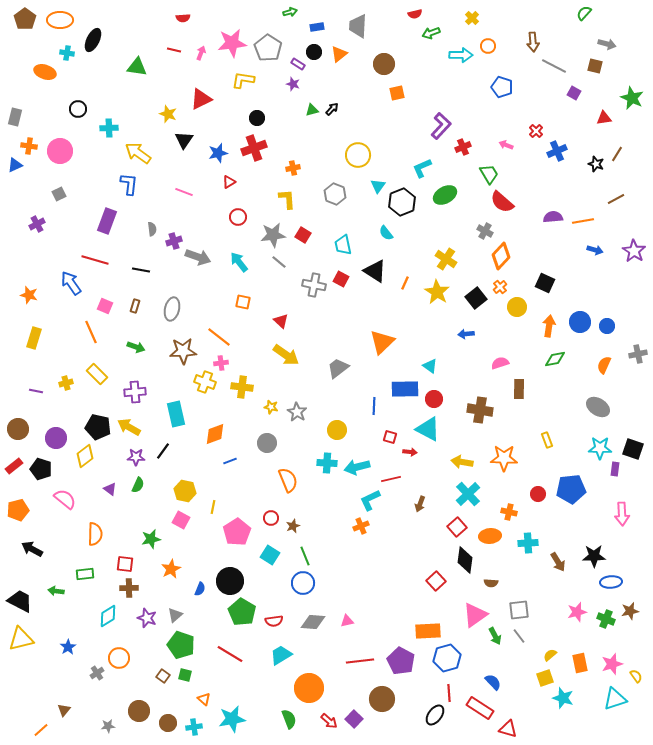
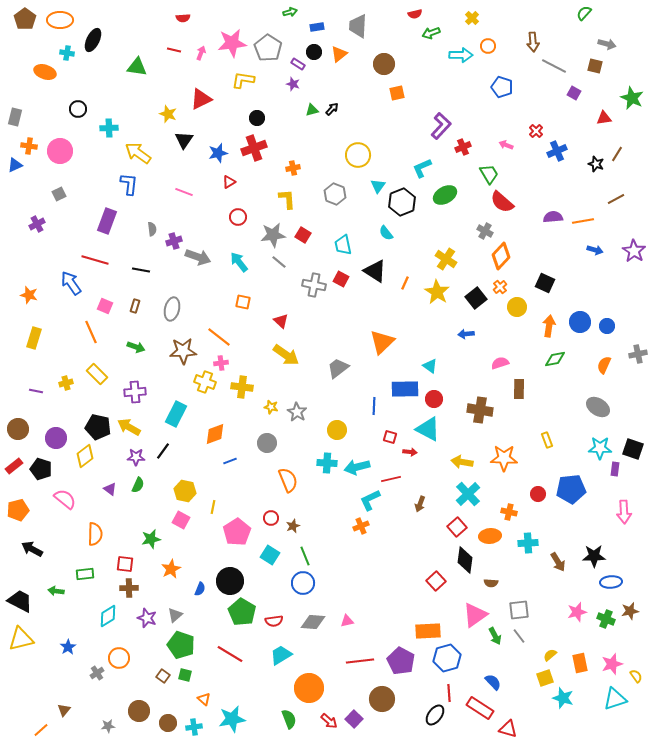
cyan rectangle at (176, 414): rotated 40 degrees clockwise
pink arrow at (622, 514): moved 2 px right, 2 px up
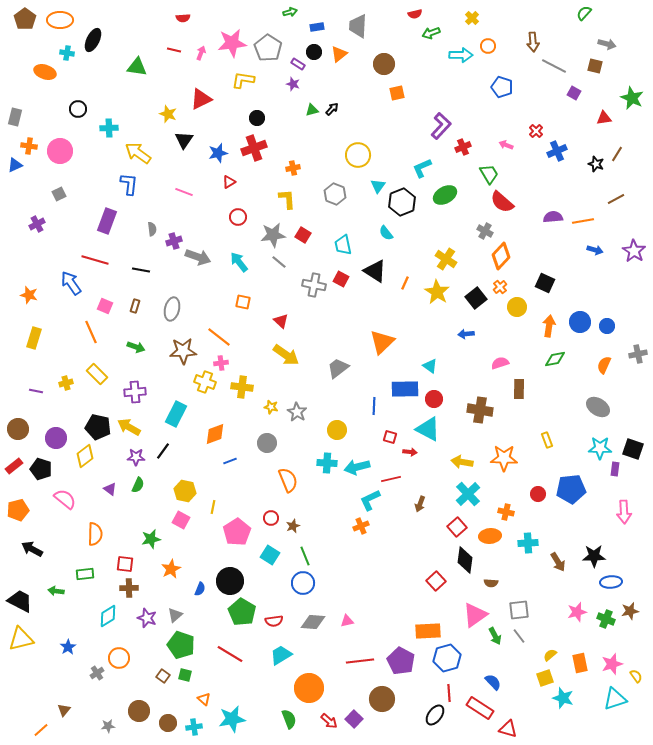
orange cross at (509, 512): moved 3 px left
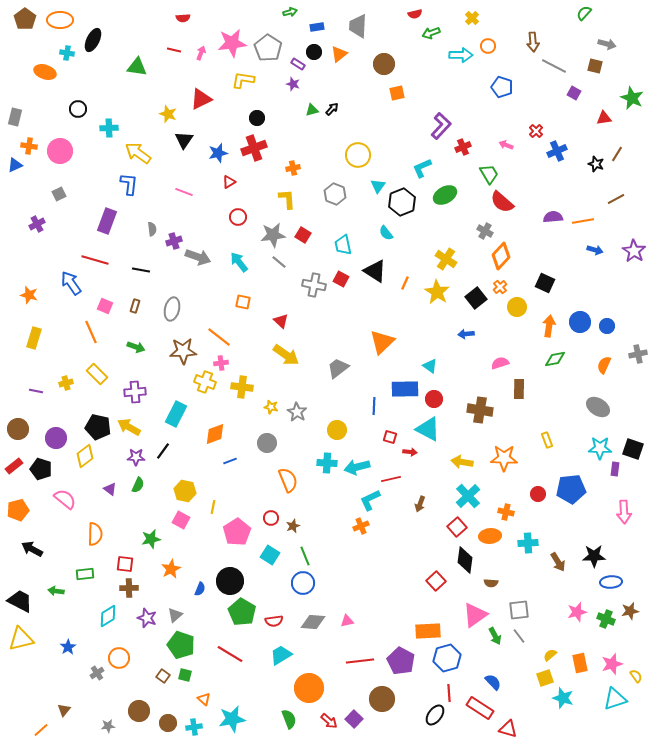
cyan cross at (468, 494): moved 2 px down
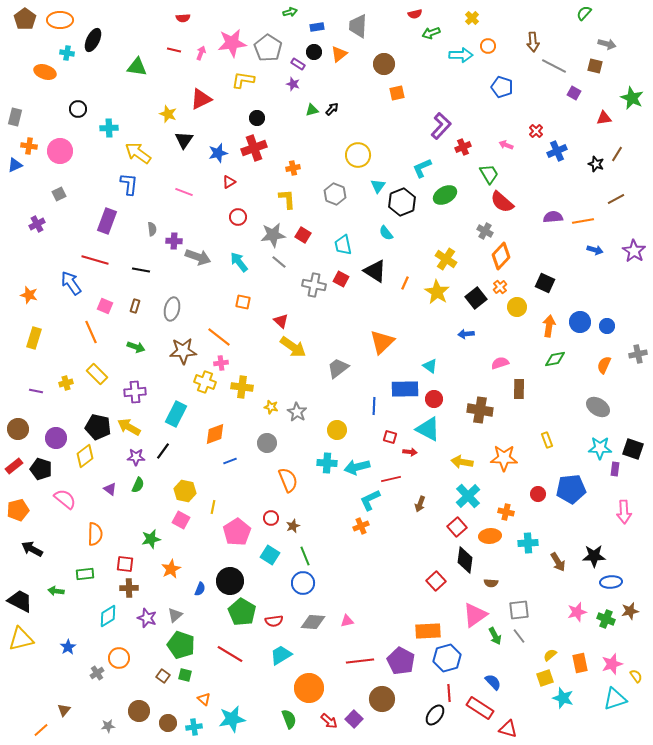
purple cross at (174, 241): rotated 21 degrees clockwise
yellow arrow at (286, 355): moved 7 px right, 8 px up
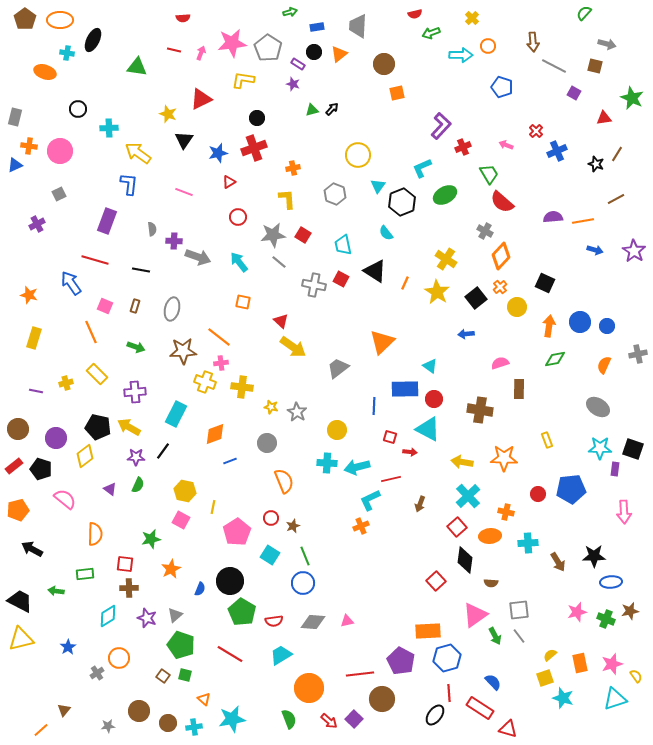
orange semicircle at (288, 480): moved 4 px left, 1 px down
red line at (360, 661): moved 13 px down
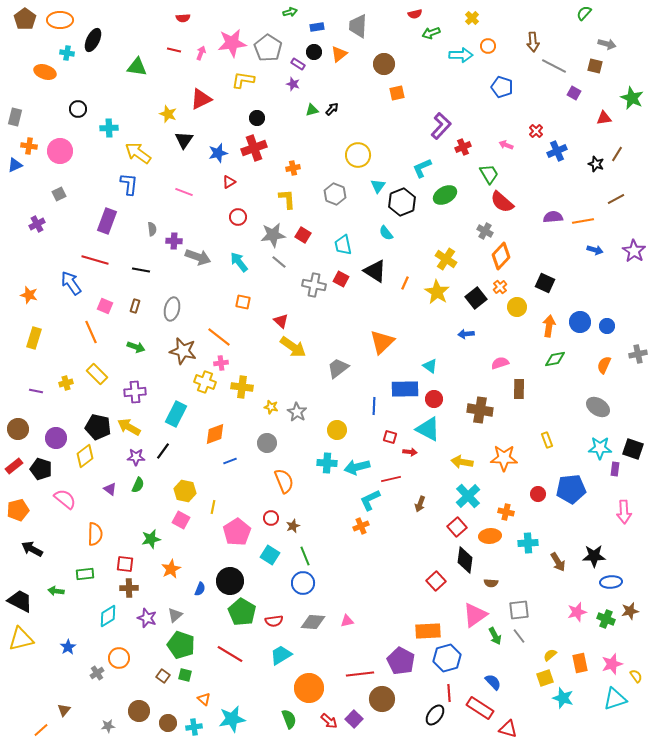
brown star at (183, 351): rotated 16 degrees clockwise
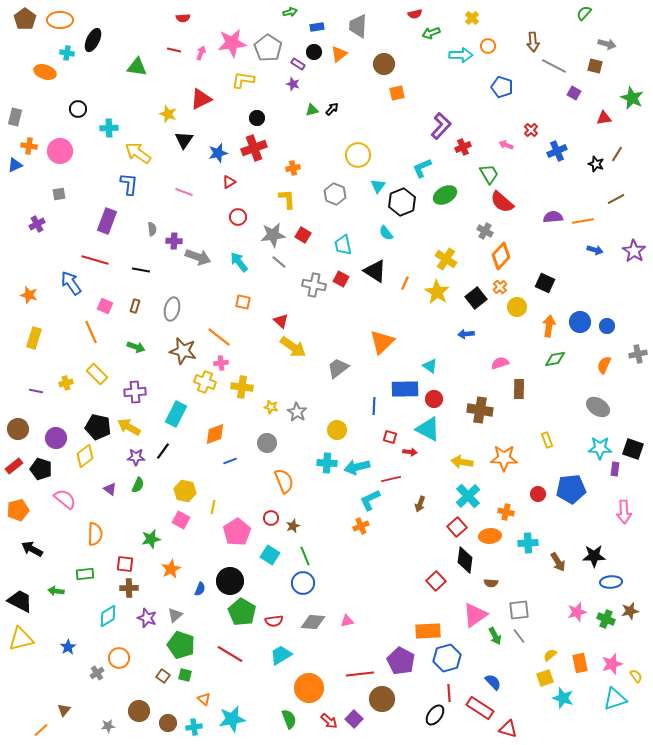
red cross at (536, 131): moved 5 px left, 1 px up
gray square at (59, 194): rotated 16 degrees clockwise
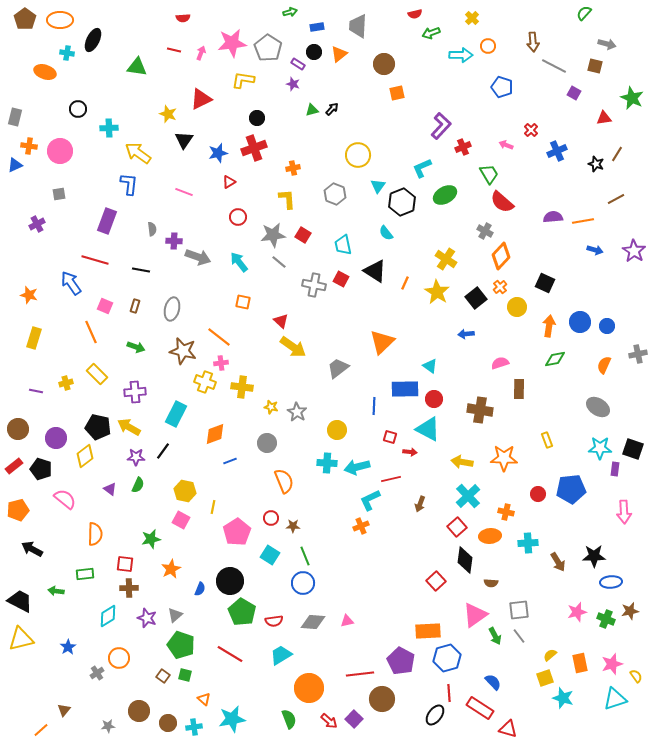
brown star at (293, 526): rotated 24 degrees clockwise
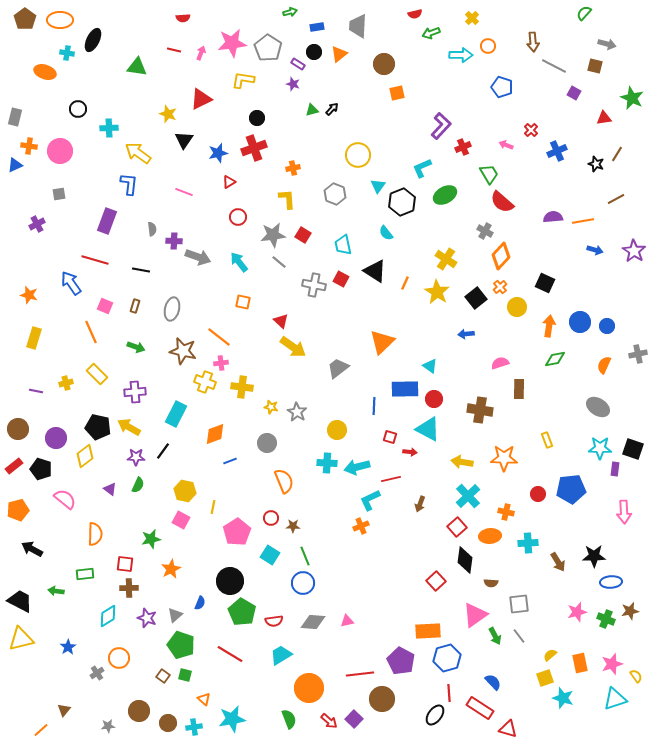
blue semicircle at (200, 589): moved 14 px down
gray square at (519, 610): moved 6 px up
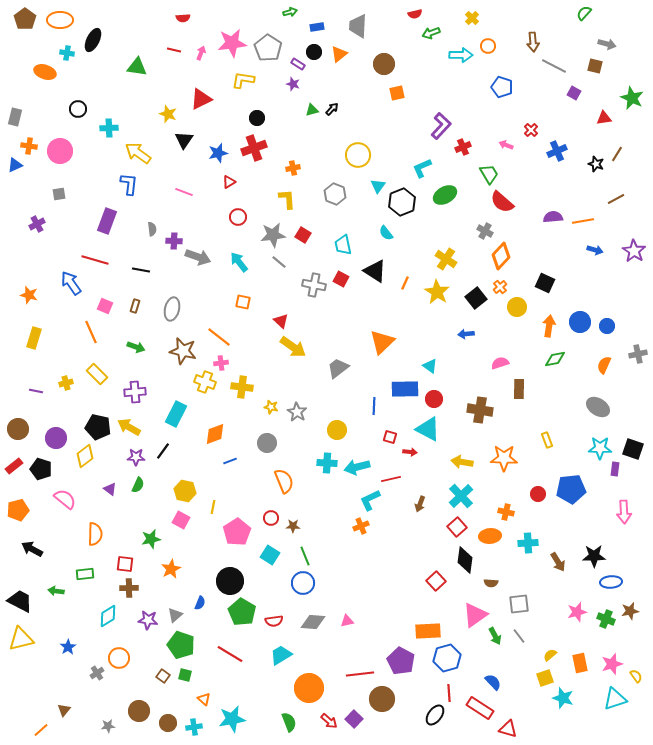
cyan cross at (468, 496): moved 7 px left
purple star at (147, 618): moved 1 px right, 2 px down; rotated 12 degrees counterclockwise
green semicircle at (289, 719): moved 3 px down
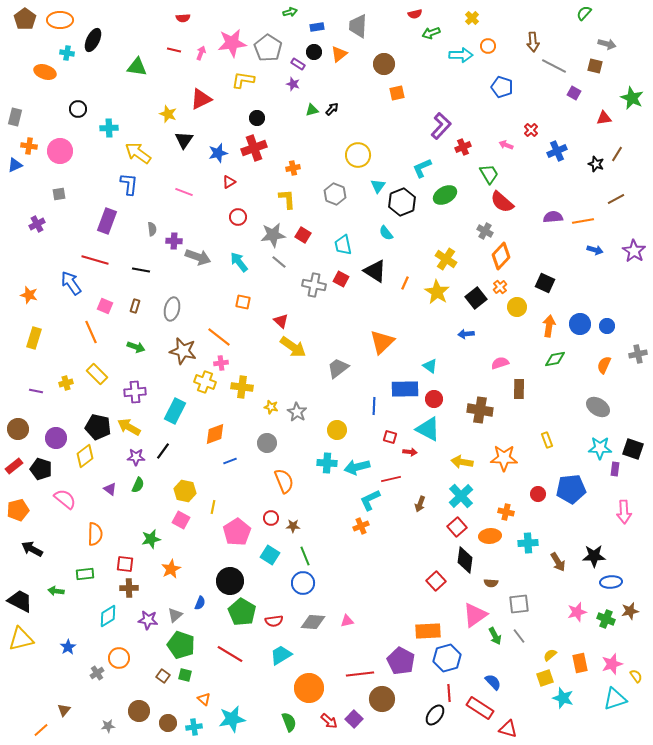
blue circle at (580, 322): moved 2 px down
cyan rectangle at (176, 414): moved 1 px left, 3 px up
